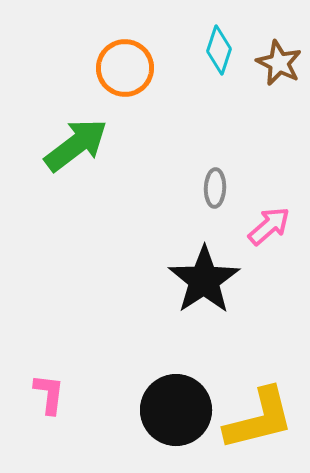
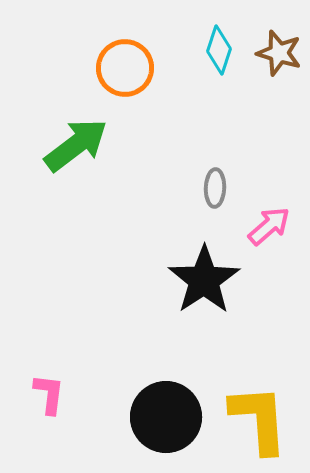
brown star: moved 10 px up; rotated 9 degrees counterclockwise
black circle: moved 10 px left, 7 px down
yellow L-shape: rotated 80 degrees counterclockwise
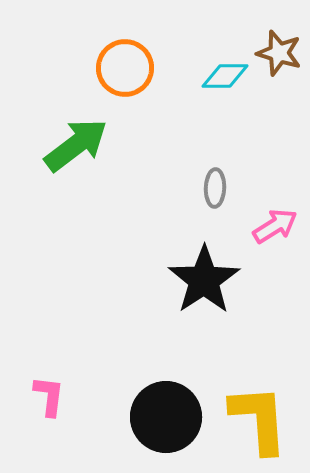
cyan diamond: moved 6 px right, 26 px down; rotated 72 degrees clockwise
pink arrow: moved 6 px right; rotated 9 degrees clockwise
pink L-shape: moved 2 px down
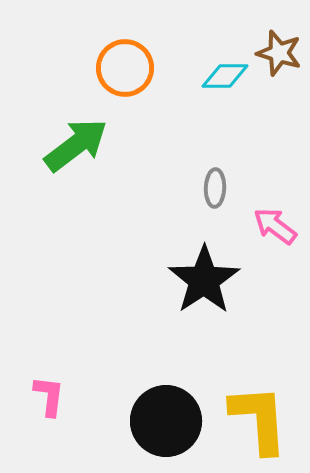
pink arrow: rotated 111 degrees counterclockwise
black circle: moved 4 px down
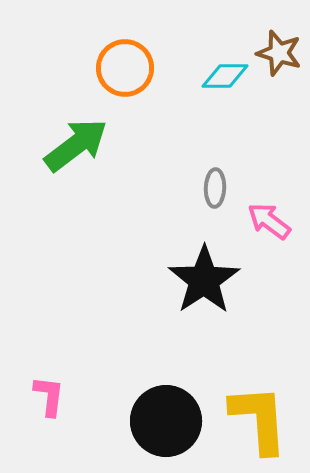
pink arrow: moved 6 px left, 5 px up
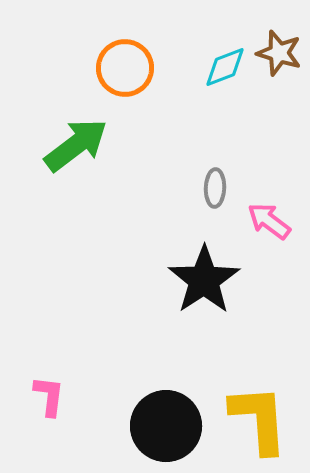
cyan diamond: moved 9 px up; rotated 21 degrees counterclockwise
black circle: moved 5 px down
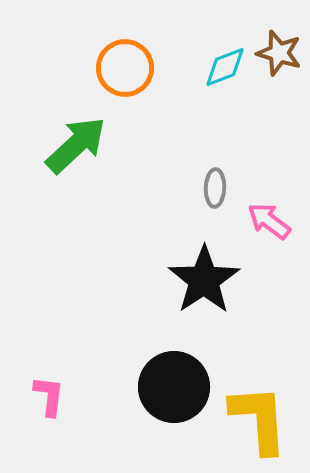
green arrow: rotated 6 degrees counterclockwise
black circle: moved 8 px right, 39 px up
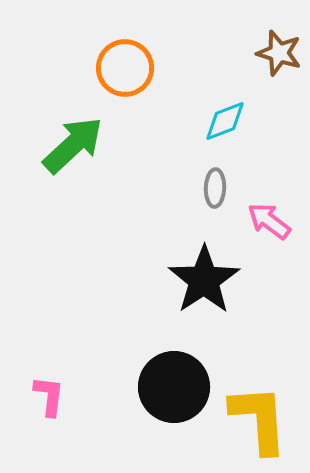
cyan diamond: moved 54 px down
green arrow: moved 3 px left
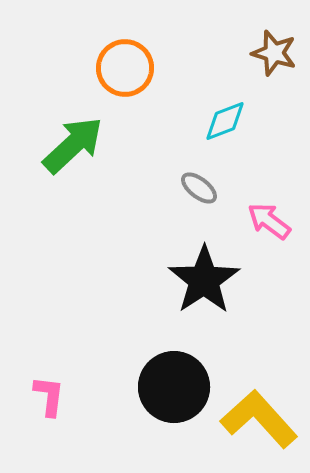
brown star: moved 5 px left
gray ellipse: moved 16 px left; rotated 54 degrees counterclockwise
yellow L-shape: rotated 38 degrees counterclockwise
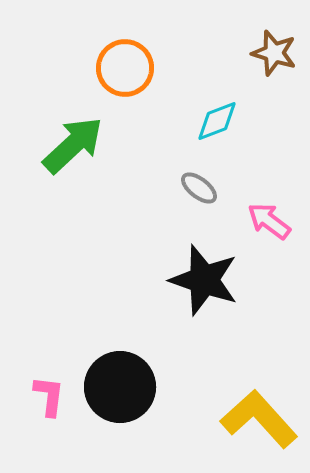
cyan diamond: moved 8 px left
black star: rotated 20 degrees counterclockwise
black circle: moved 54 px left
